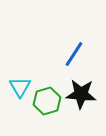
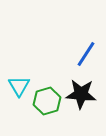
blue line: moved 12 px right
cyan triangle: moved 1 px left, 1 px up
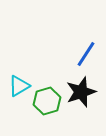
cyan triangle: rotated 30 degrees clockwise
black star: moved 2 px up; rotated 24 degrees counterclockwise
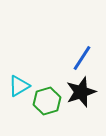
blue line: moved 4 px left, 4 px down
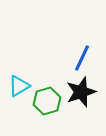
blue line: rotated 8 degrees counterclockwise
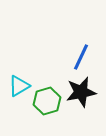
blue line: moved 1 px left, 1 px up
black star: rotated 8 degrees clockwise
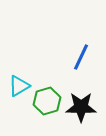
black star: moved 15 px down; rotated 12 degrees clockwise
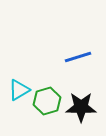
blue line: moved 3 px left; rotated 48 degrees clockwise
cyan triangle: moved 4 px down
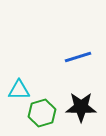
cyan triangle: rotated 30 degrees clockwise
green hexagon: moved 5 px left, 12 px down
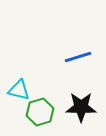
cyan triangle: rotated 15 degrees clockwise
green hexagon: moved 2 px left, 1 px up
